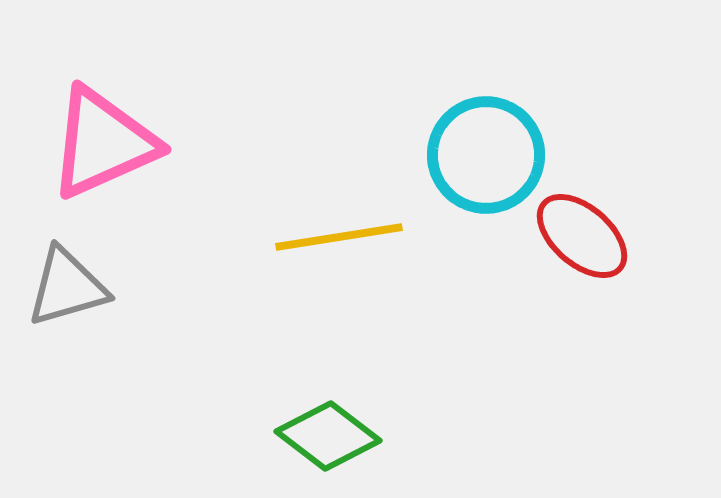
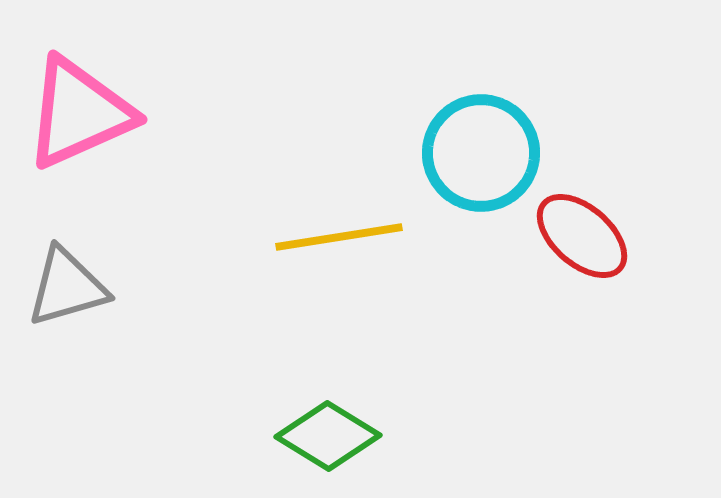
pink triangle: moved 24 px left, 30 px up
cyan circle: moved 5 px left, 2 px up
green diamond: rotated 6 degrees counterclockwise
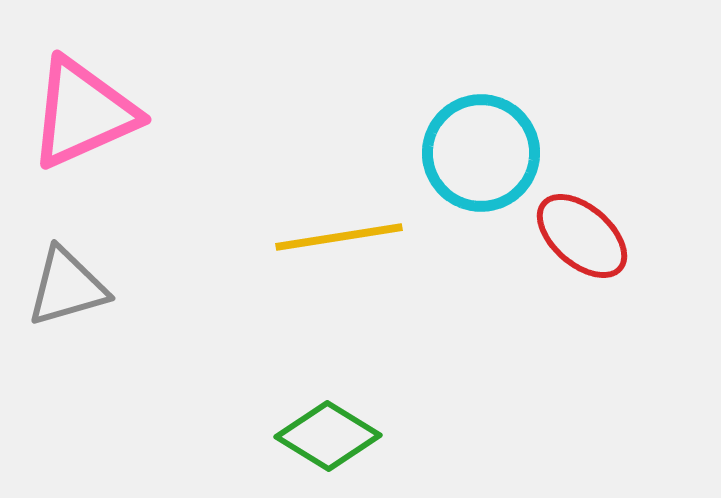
pink triangle: moved 4 px right
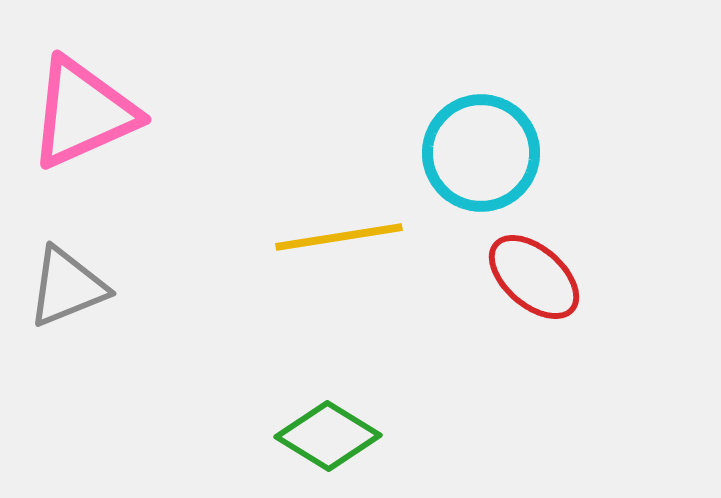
red ellipse: moved 48 px left, 41 px down
gray triangle: rotated 6 degrees counterclockwise
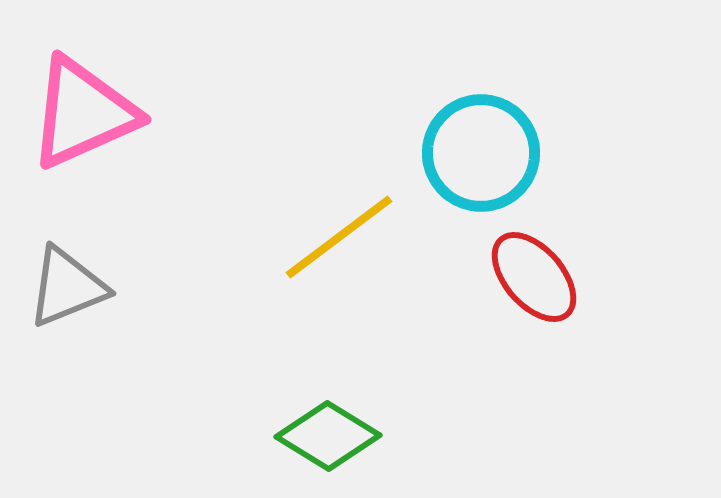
yellow line: rotated 28 degrees counterclockwise
red ellipse: rotated 8 degrees clockwise
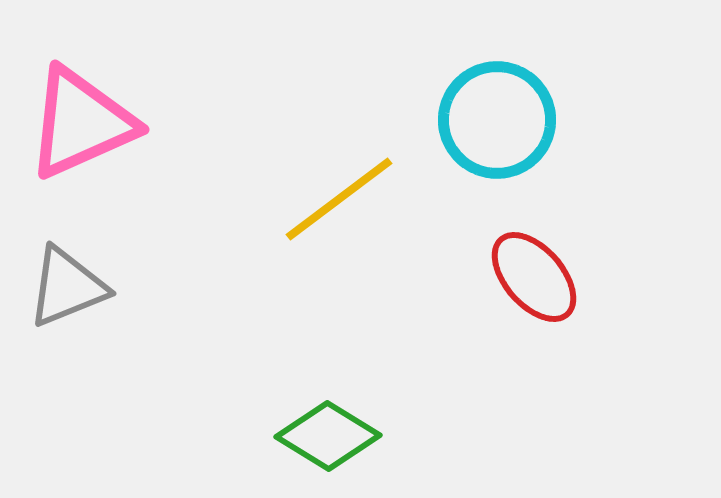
pink triangle: moved 2 px left, 10 px down
cyan circle: moved 16 px right, 33 px up
yellow line: moved 38 px up
